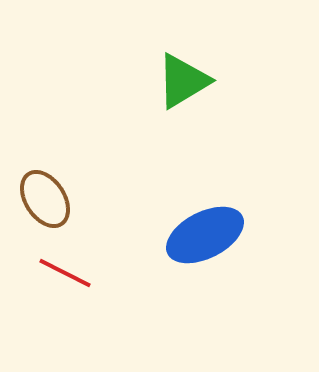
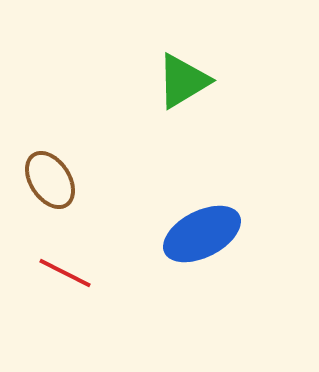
brown ellipse: moved 5 px right, 19 px up
blue ellipse: moved 3 px left, 1 px up
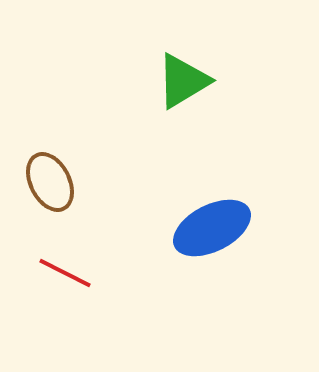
brown ellipse: moved 2 px down; rotated 6 degrees clockwise
blue ellipse: moved 10 px right, 6 px up
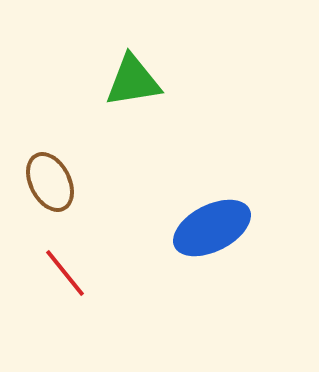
green triangle: moved 50 px left; rotated 22 degrees clockwise
red line: rotated 24 degrees clockwise
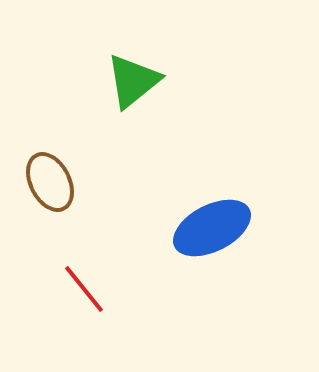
green triangle: rotated 30 degrees counterclockwise
red line: moved 19 px right, 16 px down
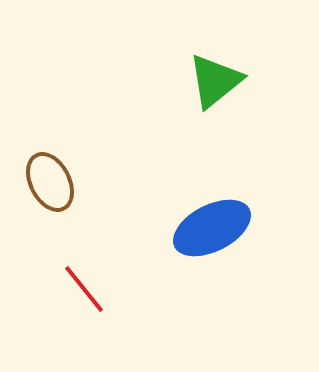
green triangle: moved 82 px right
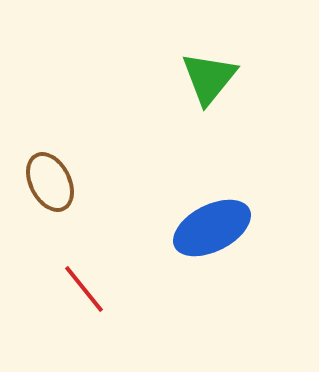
green triangle: moved 6 px left, 3 px up; rotated 12 degrees counterclockwise
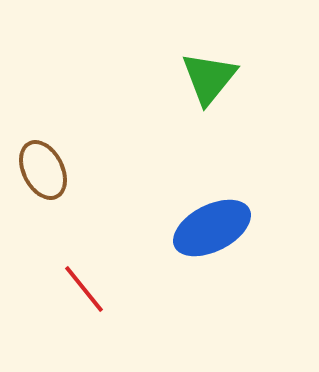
brown ellipse: moved 7 px left, 12 px up
